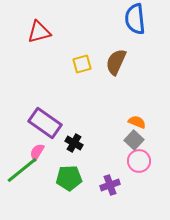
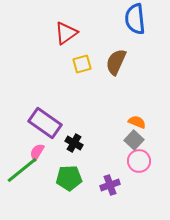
red triangle: moved 27 px right, 1 px down; rotated 20 degrees counterclockwise
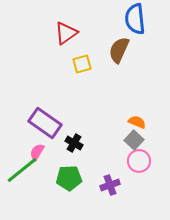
brown semicircle: moved 3 px right, 12 px up
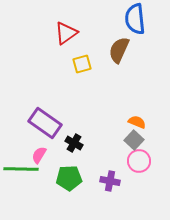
pink semicircle: moved 2 px right, 3 px down
green line: moved 1 px left, 1 px up; rotated 40 degrees clockwise
purple cross: moved 4 px up; rotated 30 degrees clockwise
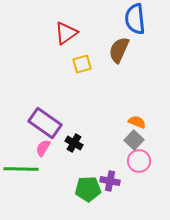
pink semicircle: moved 4 px right, 7 px up
green pentagon: moved 19 px right, 11 px down
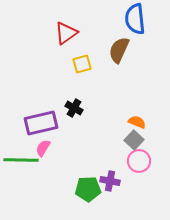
purple rectangle: moved 4 px left; rotated 48 degrees counterclockwise
black cross: moved 35 px up
green line: moved 9 px up
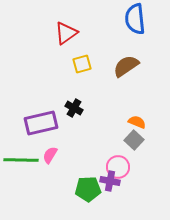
brown semicircle: moved 7 px right, 16 px down; rotated 32 degrees clockwise
pink semicircle: moved 7 px right, 7 px down
pink circle: moved 21 px left, 6 px down
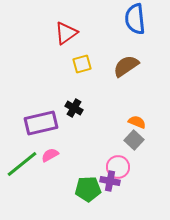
pink semicircle: rotated 30 degrees clockwise
green line: moved 1 px right, 4 px down; rotated 40 degrees counterclockwise
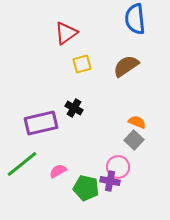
pink semicircle: moved 8 px right, 16 px down
green pentagon: moved 2 px left, 1 px up; rotated 15 degrees clockwise
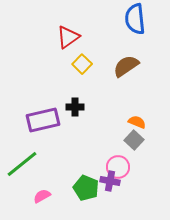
red triangle: moved 2 px right, 4 px down
yellow square: rotated 30 degrees counterclockwise
black cross: moved 1 px right, 1 px up; rotated 30 degrees counterclockwise
purple rectangle: moved 2 px right, 3 px up
pink semicircle: moved 16 px left, 25 px down
green pentagon: rotated 10 degrees clockwise
